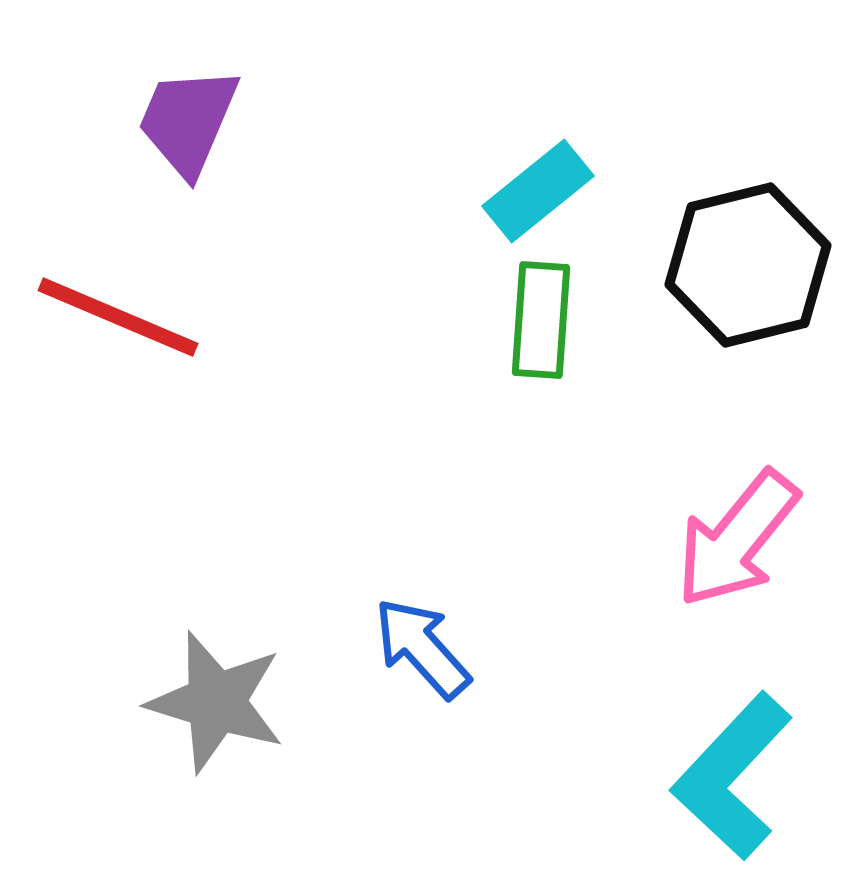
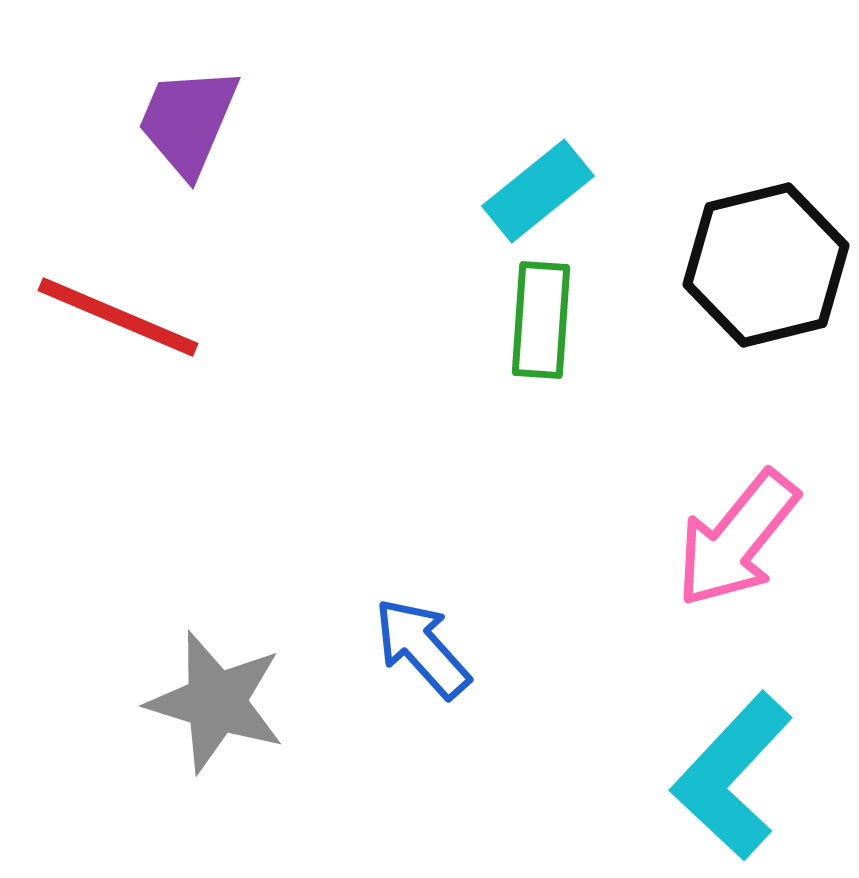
black hexagon: moved 18 px right
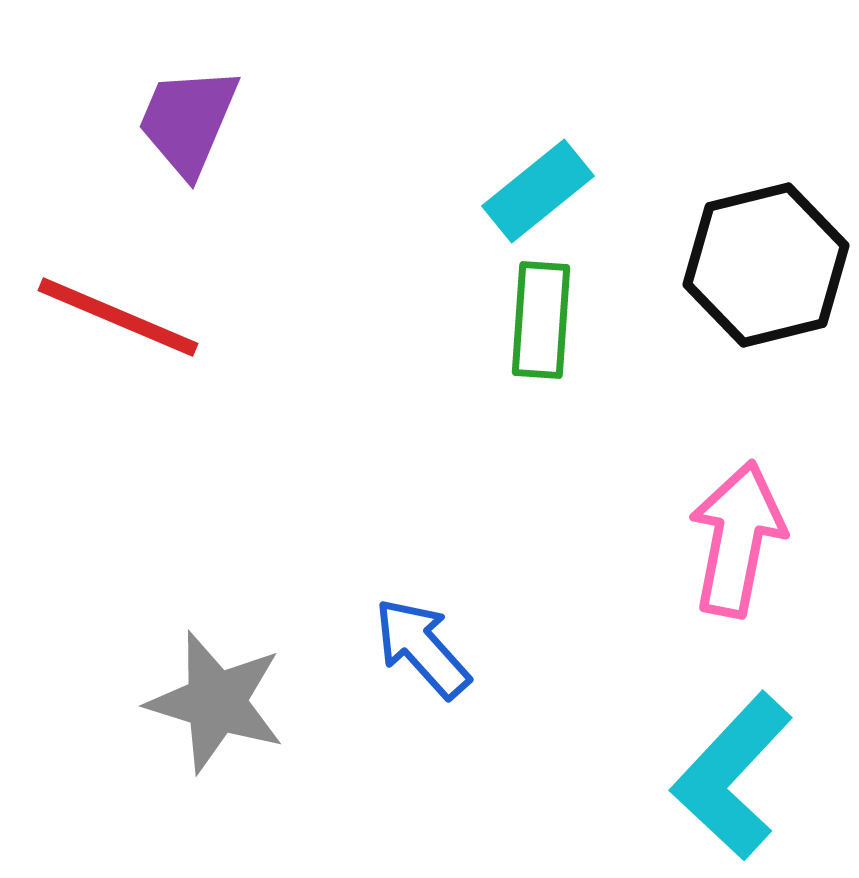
pink arrow: rotated 152 degrees clockwise
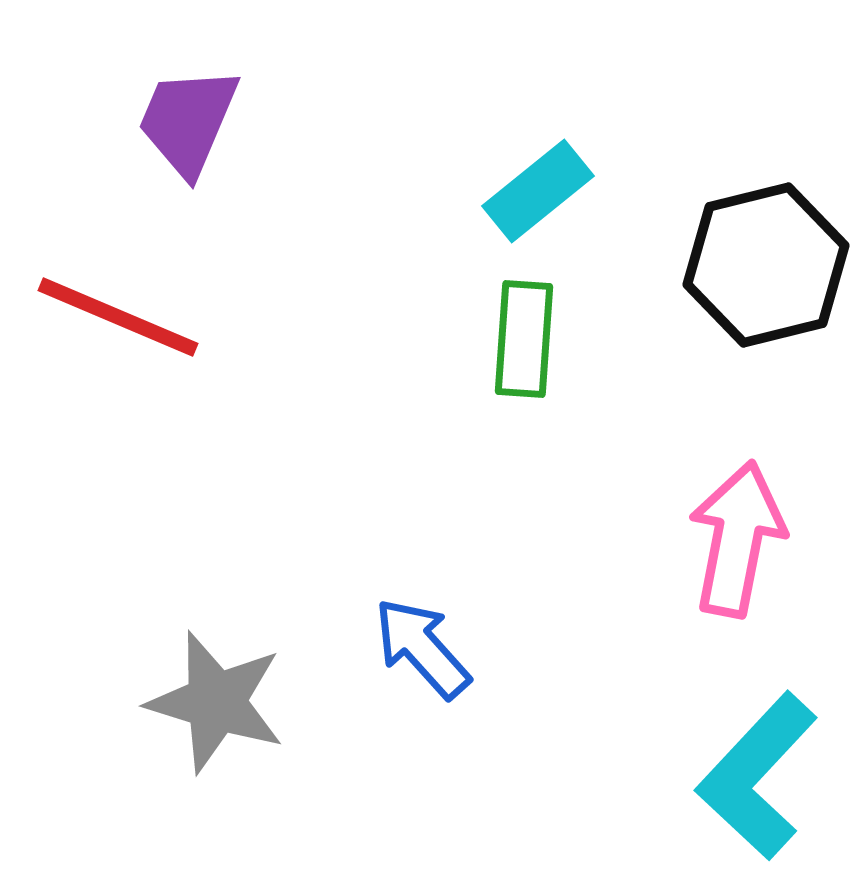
green rectangle: moved 17 px left, 19 px down
cyan L-shape: moved 25 px right
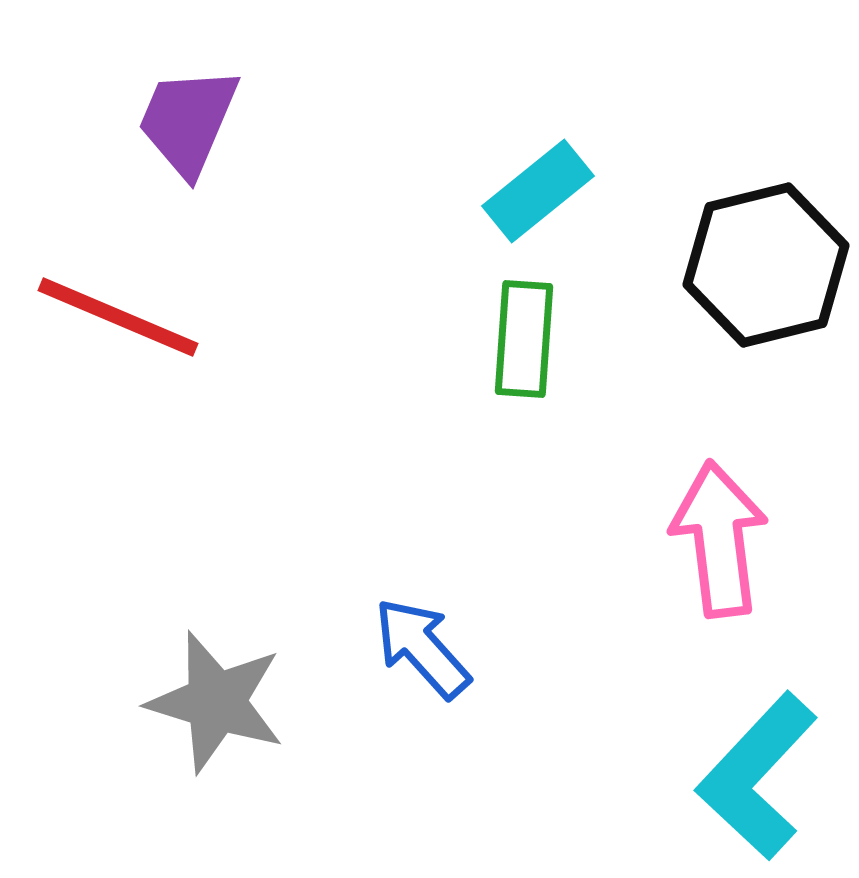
pink arrow: moved 18 px left; rotated 18 degrees counterclockwise
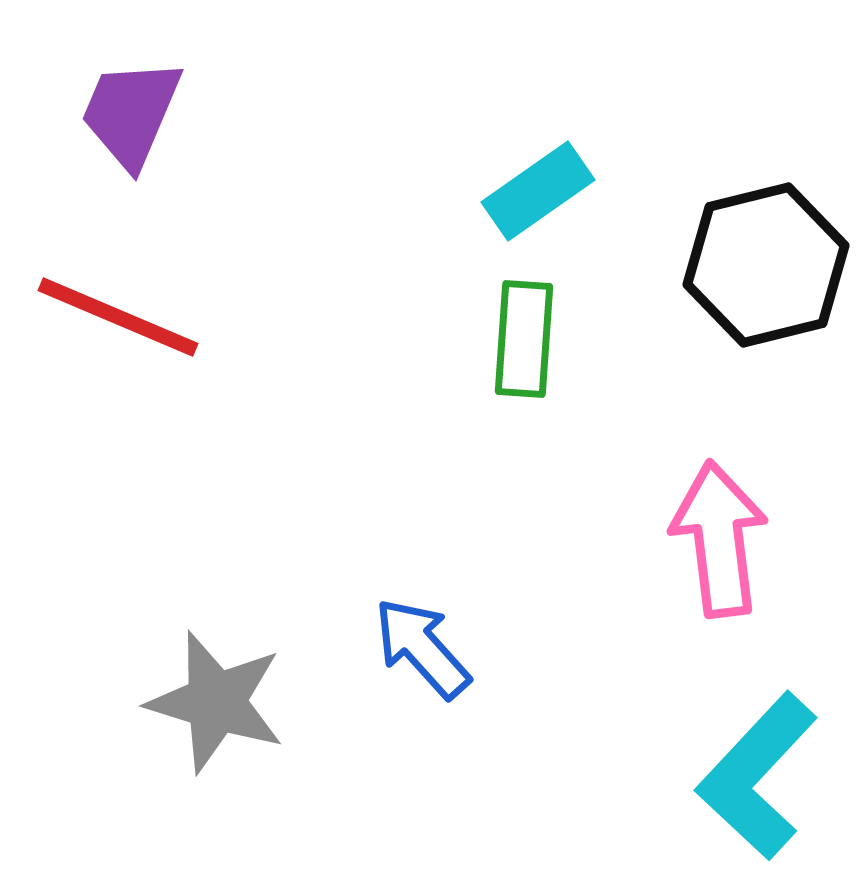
purple trapezoid: moved 57 px left, 8 px up
cyan rectangle: rotated 4 degrees clockwise
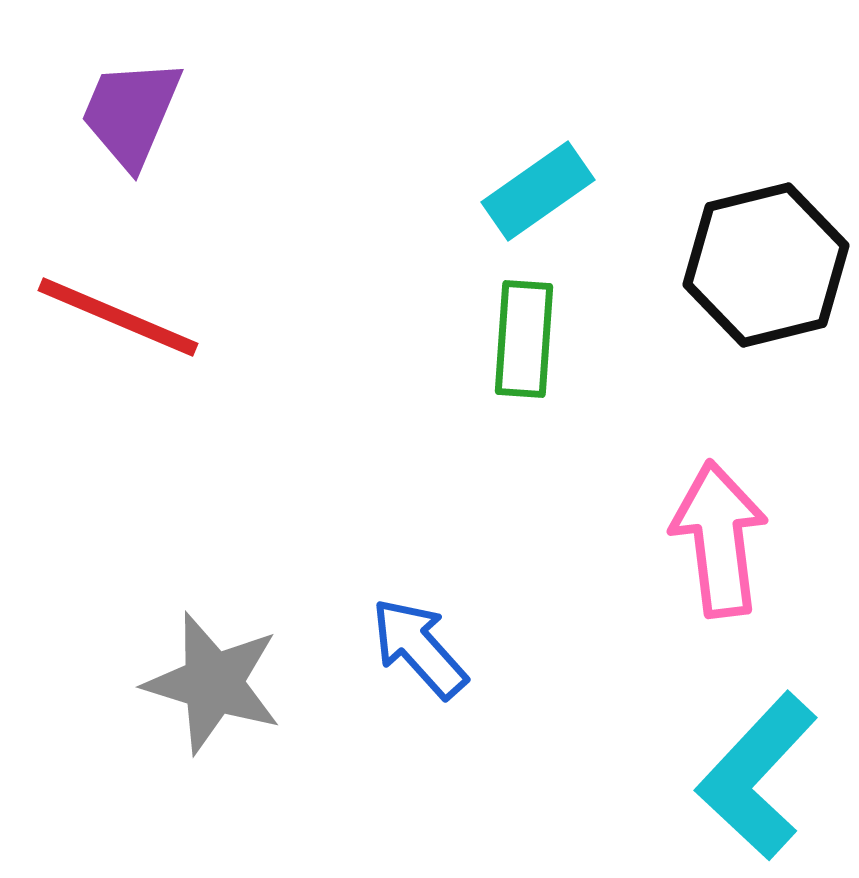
blue arrow: moved 3 px left
gray star: moved 3 px left, 19 px up
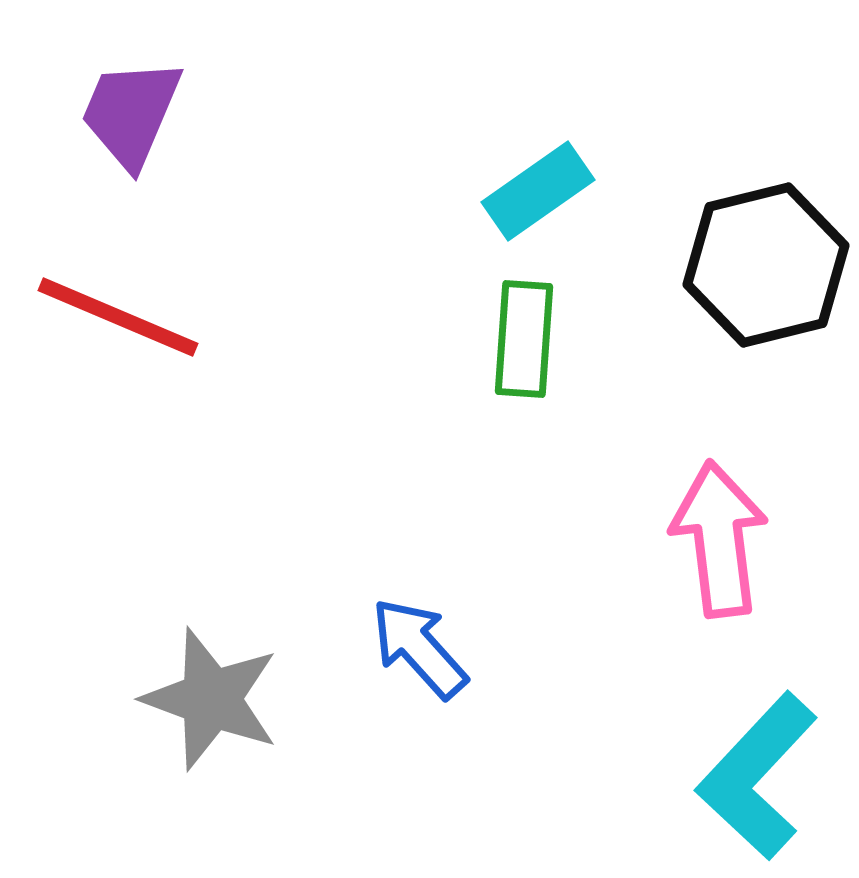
gray star: moved 2 px left, 16 px down; rotated 3 degrees clockwise
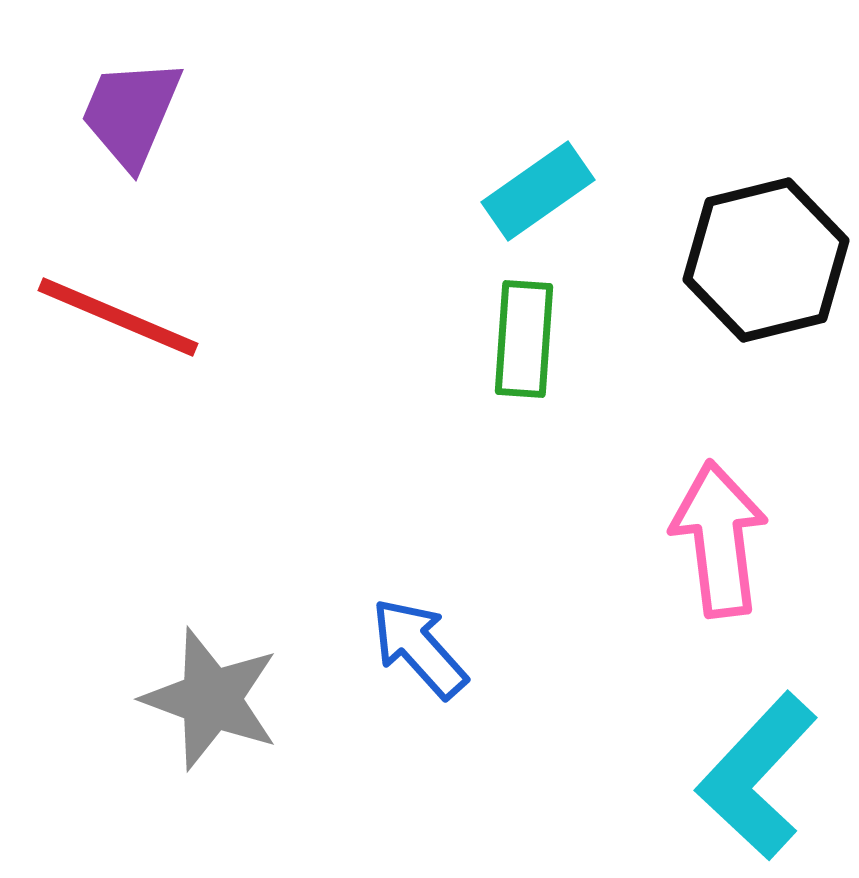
black hexagon: moved 5 px up
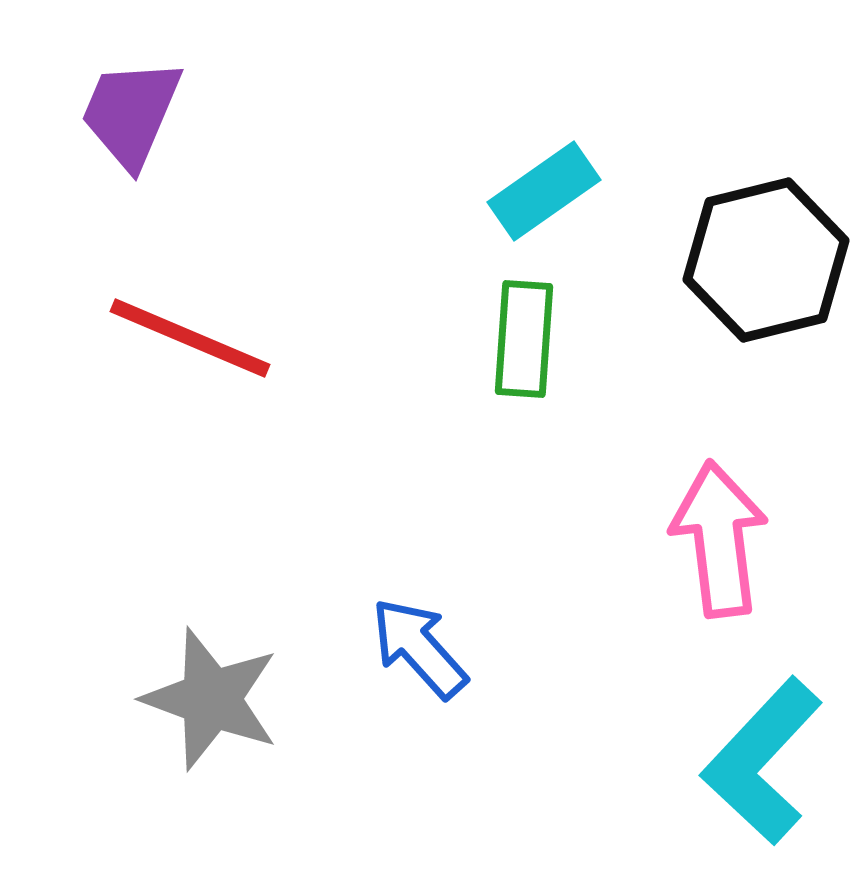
cyan rectangle: moved 6 px right
red line: moved 72 px right, 21 px down
cyan L-shape: moved 5 px right, 15 px up
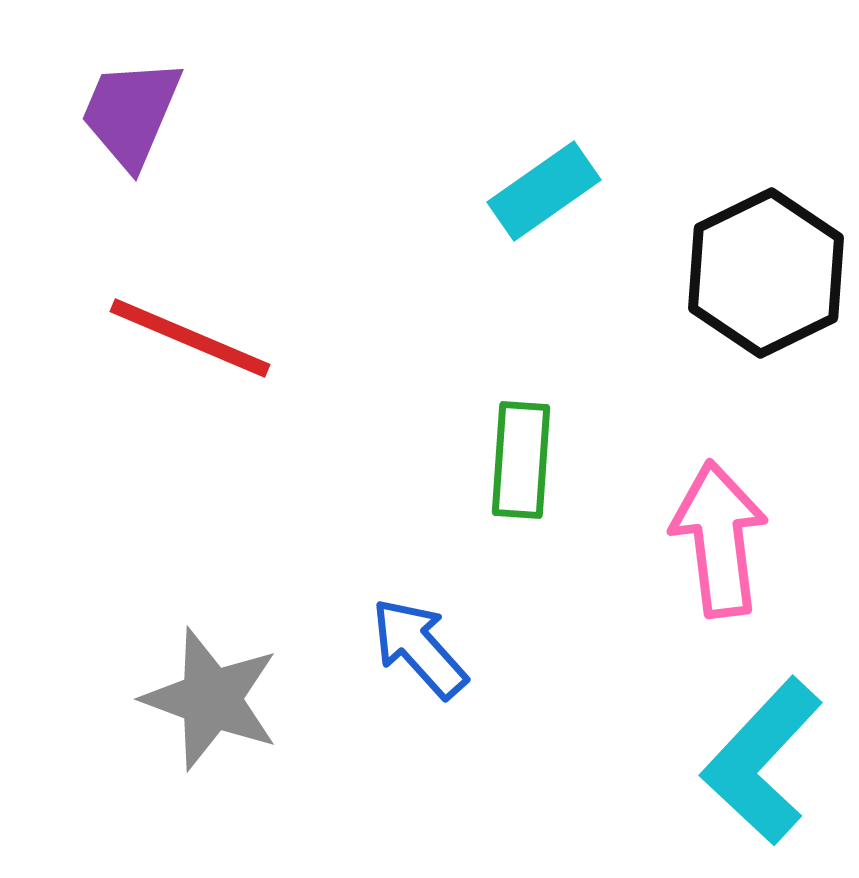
black hexagon: moved 13 px down; rotated 12 degrees counterclockwise
green rectangle: moved 3 px left, 121 px down
